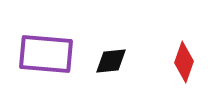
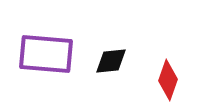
red diamond: moved 16 px left, 18 px down
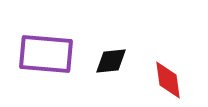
red diamond: rotated 27 degrees counterclockwise
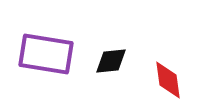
purple rectangle: rotated 4 degrees clockwise
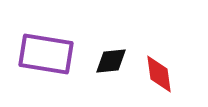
red diamond: moved 9 px left, 6 px up
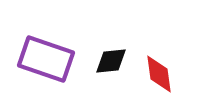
purple rectangle: moved 5 px down; rotated 10 degrees clockwise
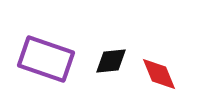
red diamond: rotated 15 degrees counterclockwise
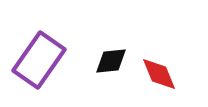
purple rectangle: moved 7 px left, 1 px down; rotated 74 degrees counterclockwise
